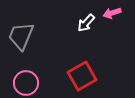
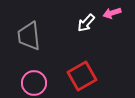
gray trapezoid: moved 8 px right; rotated 28 degrees counterclockwise
pink circle: moved 8 px right
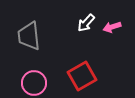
pink arrow: moved 14 px down
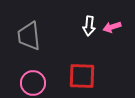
white arrow: moved 3 px right, 3 px down; rotated 36 degrees counterclockwise
red square: rotated 32 degrees clockwise
pink circle: moved 1 px left
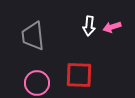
gray trapezoid: moved 4 px right
red square: moved 3 px left, 1 px up
pink circle: moved 4 px right
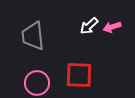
white arrow: rotated 42 degrees clockwise
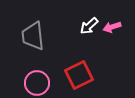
red square: rotated 28 degrees counterclockwise
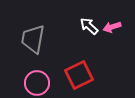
white arrow: rotated 84 degrees clockwise
gray trapezoid: moved 3 px down; rotated 16 degrees clockwise
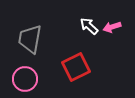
gray trapezoid: moved 3 px left
red square: moved 3 px left, 8 px up
pink circle: moved 12 px left, 4 px up
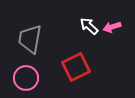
pink circle: moved 1 px right, 1 px up
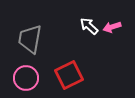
red square: moved 7 px left, 8 px down
